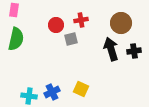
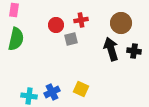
black cross: rotated 16 degrees clockwise
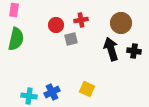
yellow square: moved 6 px right
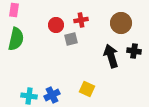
black arrow: moved 7 px down
blue cross: moved 3 px down
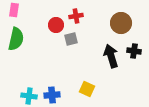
red cross: moved 5 px left, 4 px up
blue cross: rotated 21 degrees clockwise
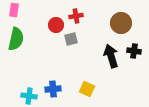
blue cross: moved 1 px right, 6 px up
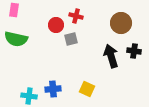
red cross: rotated 24 degrees clockwise
green semicircle: rotated 90 degrees clockwise
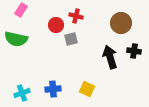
pink rectangle: moved 7 px right; rotated 24 degrees clockwise
black arrow: moved 1 px left, 1 px down
cyan cross: moved 7 px left, 3 px up; rotated 28 degrees counterclockwise
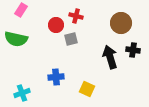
black cross: moved 1 px left, 1 px up
blue cross: moved 3 px right, 12 px up
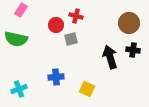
brown circle: moved 8 px right
cyan cross: moved 3 px left, 4 px up
